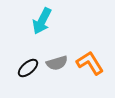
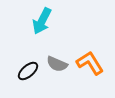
gray semicircle: moved 1 px down; rotated 40 degrees clockwise
black ellipse: moved 3 px down
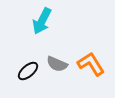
orange L-shape: moved 1 px right, 1 px down
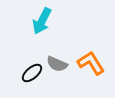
orange L-shape: moved 1 px up
black ellipse: moved 4 px right, 2 px down
